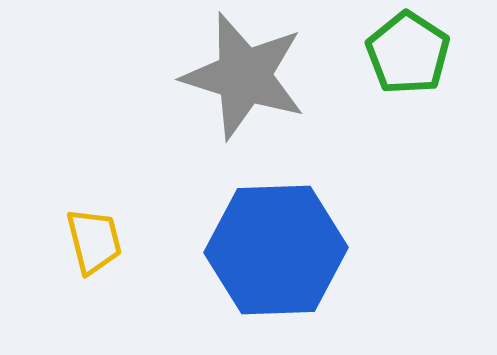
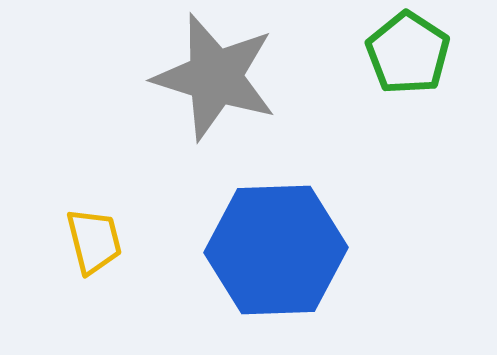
gray star: moved 29 px left, 1 px down
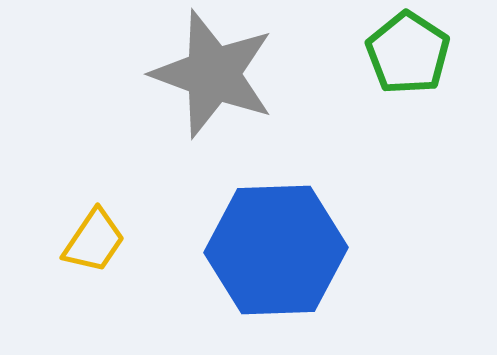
gray star: moved 2 px left, 3 px up; rotated 3 degrees clockwise
yellow trapezoid: rotated 48 degrees clockwise
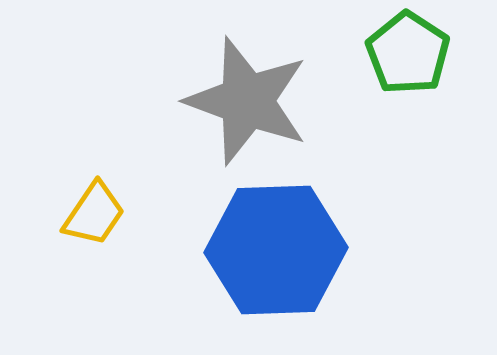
gray star: moved 34 px right, 27 px down
yellow trapezoid: moved 27 px up
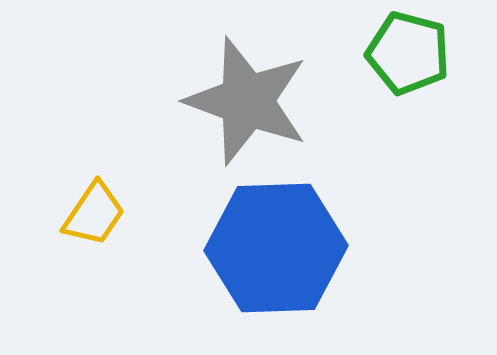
green pentagon: rotated 18 degrees counterclockwise
blue hexagon: moved 2 px up
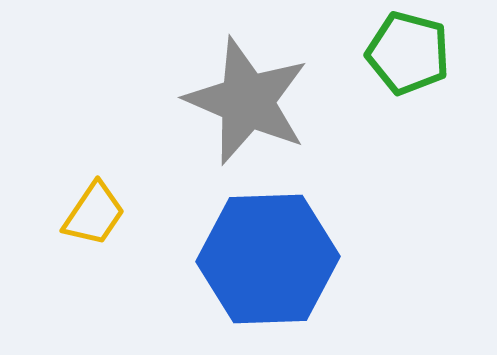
gray star: rotated 3 degrees clockwise
blue hexagon: moved 8 px left, 11 px down
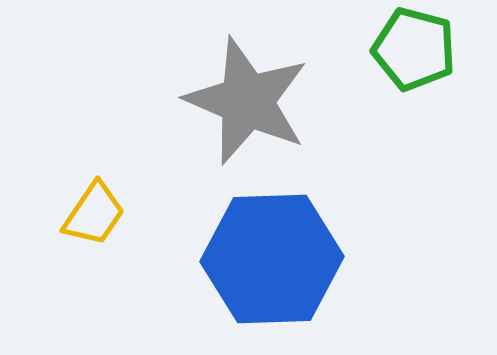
green pentagon: moved 6 px right, 4 px up
blue hexagon: moved 4 px right
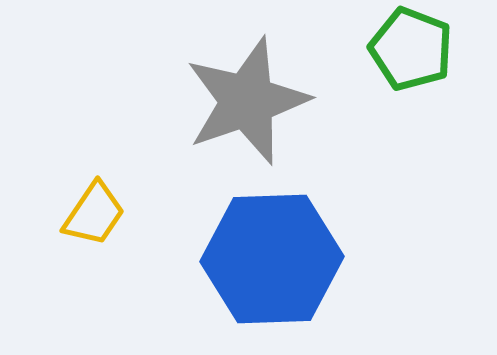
green pentagon: moved 3 px left; rotated 6 degrees clockwise
gray star: rotated 30 degrees clockwise
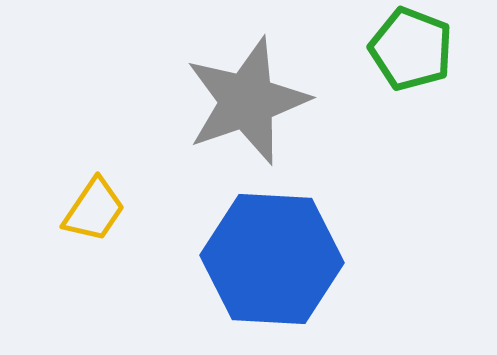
yellow trapezoid: moved 4 px up
blue hexagon: rotated 5 degrees clockwise
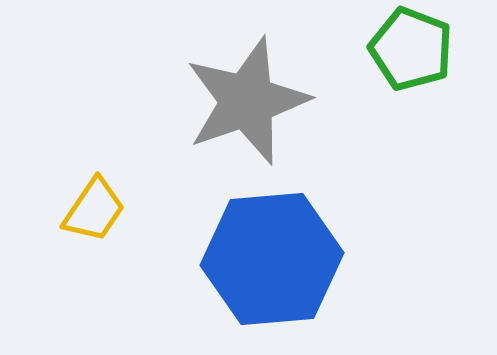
blue hexagon: rotated 8 degrees counterclockwise
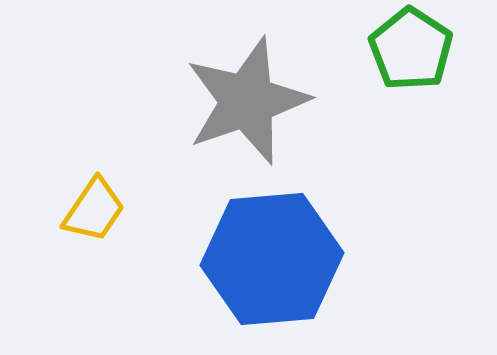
green pentagon: rotated 12 degrees clockwise
